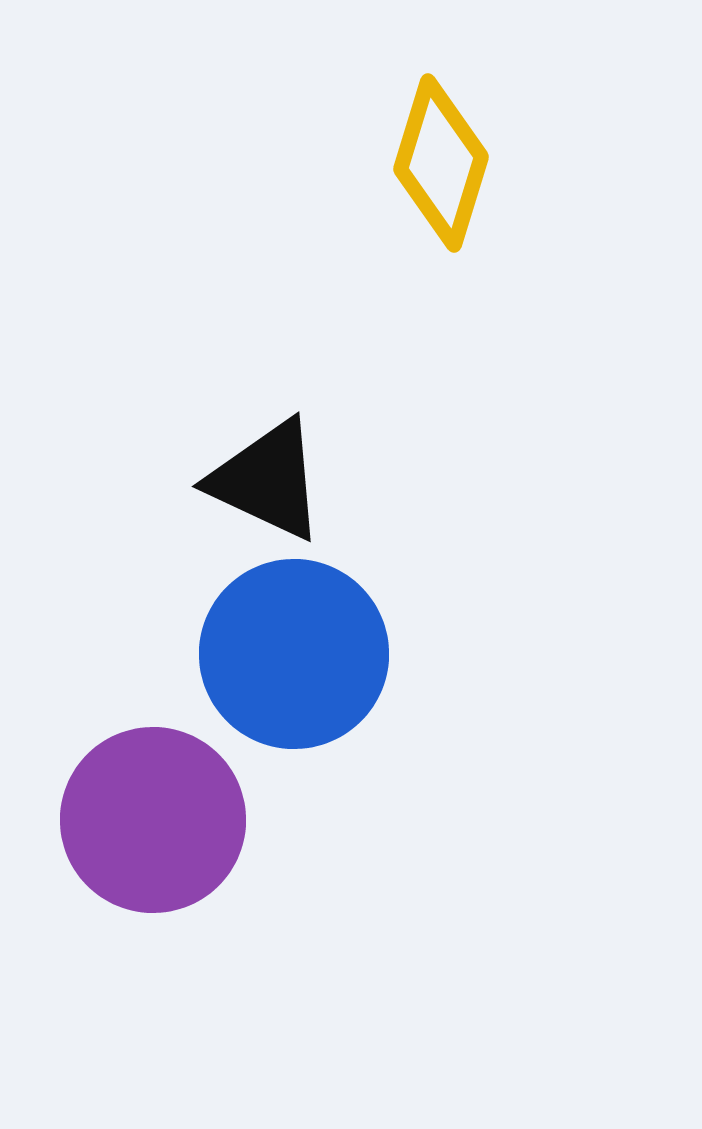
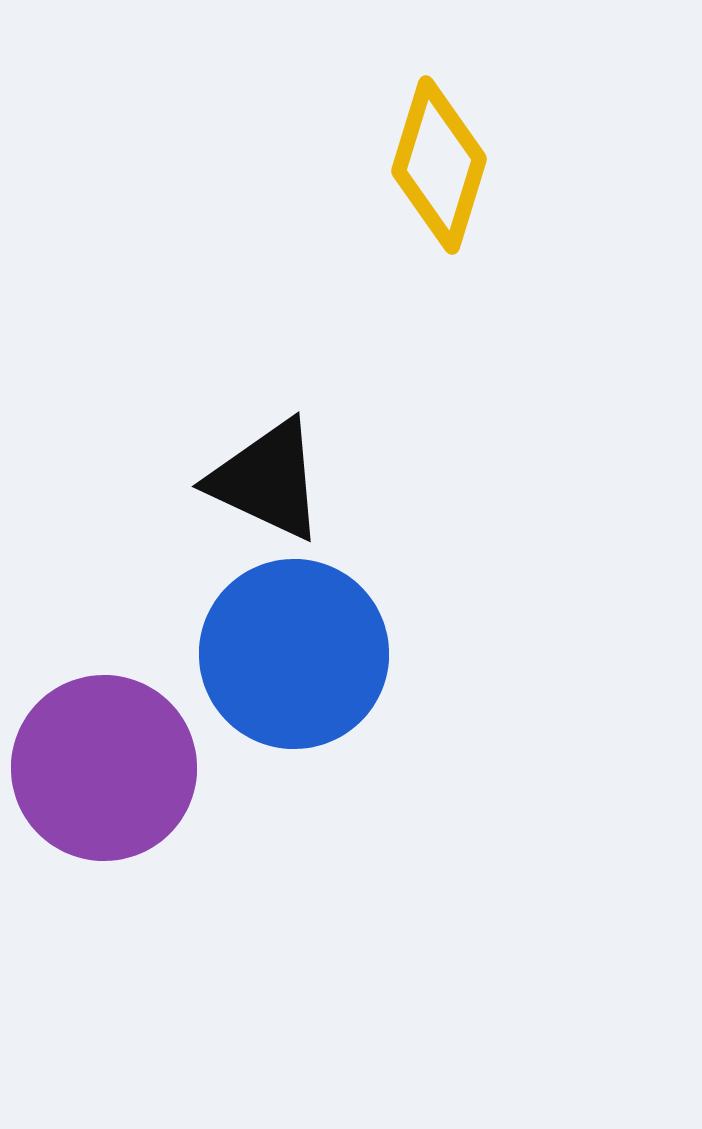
yellow diamond: moved 2 px left, 2 px down
purple circle: moved 49 px left, 52 px up
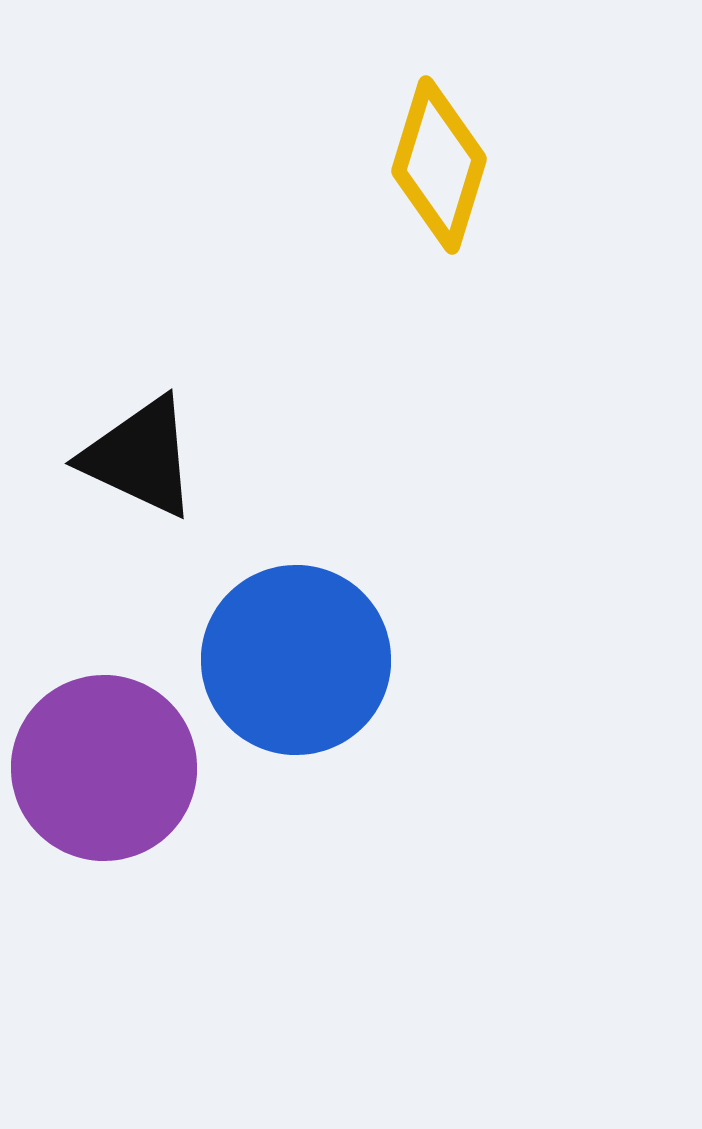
black triangle: moved 127 px left, 23 px up
blue circle: moved 2 px right, 6 px down
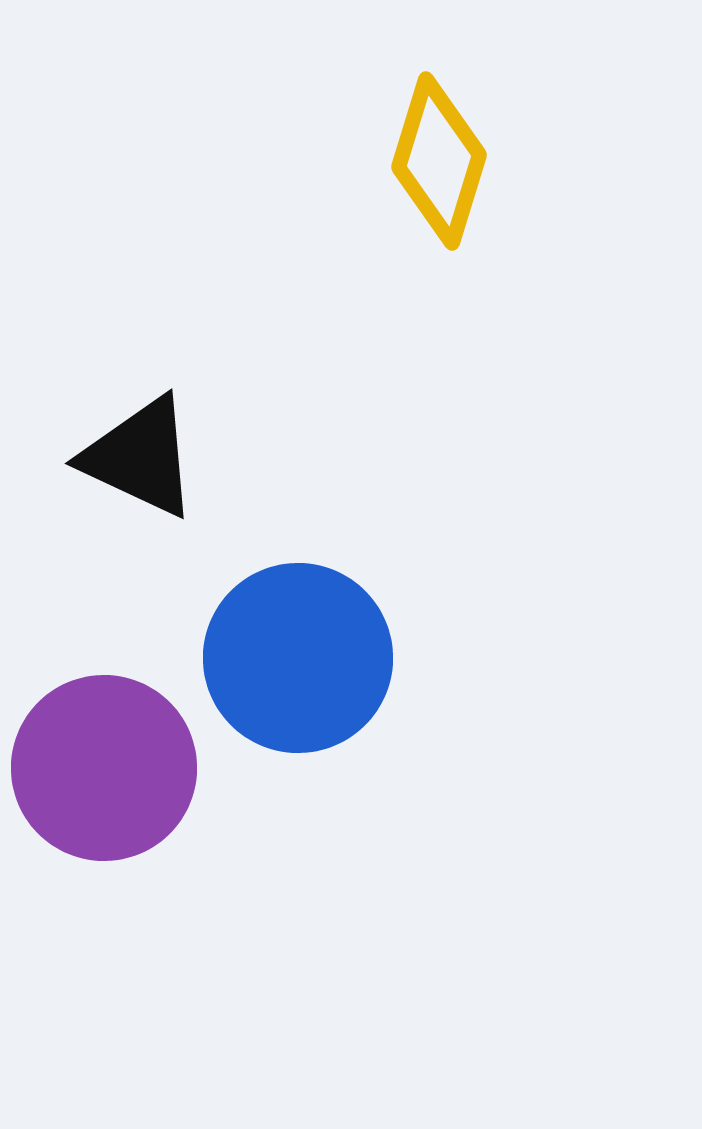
yellow diamond: moved 4 px up
blue circle: moved 2 px right, 2 px up
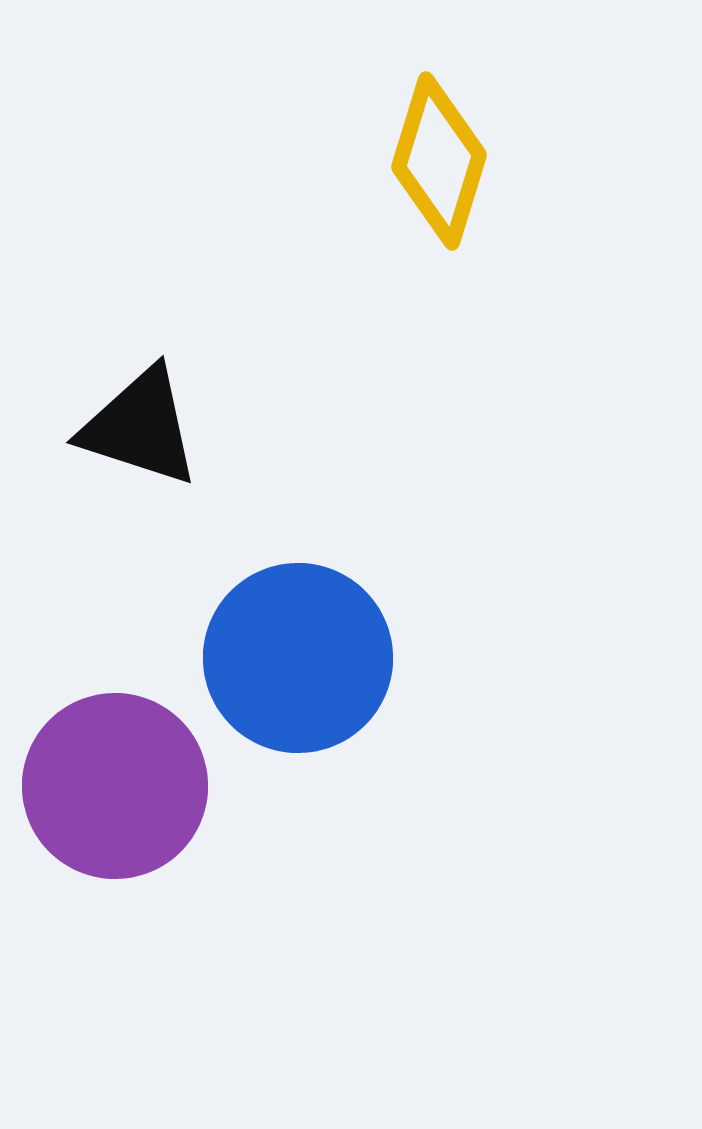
black triangle: moved 30 px up; rotated 7 degrees counterclockwise
purple circle: moved 11 px right, 18 px down
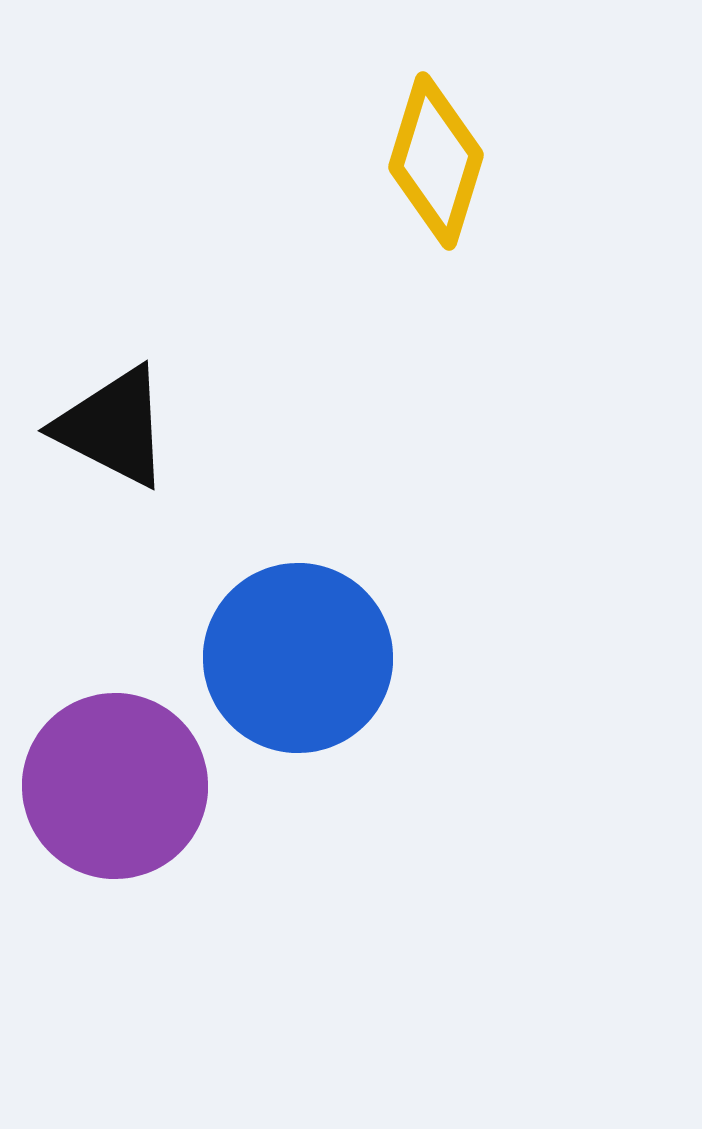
yellow diamond: moved 3 px left
black triangle: moved 27 px left; rotated 9 degrees clockwise
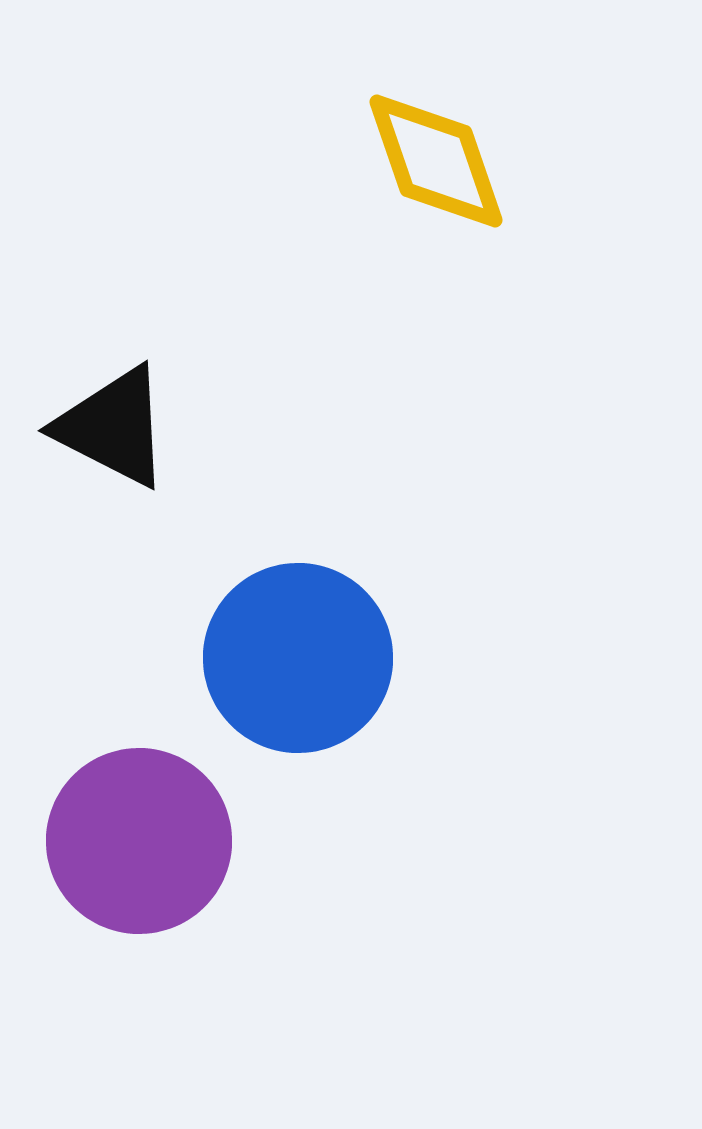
yellow diamond: rotated 36 degrees counterclockwise
purple circle: moved 24 px right, 55 px down
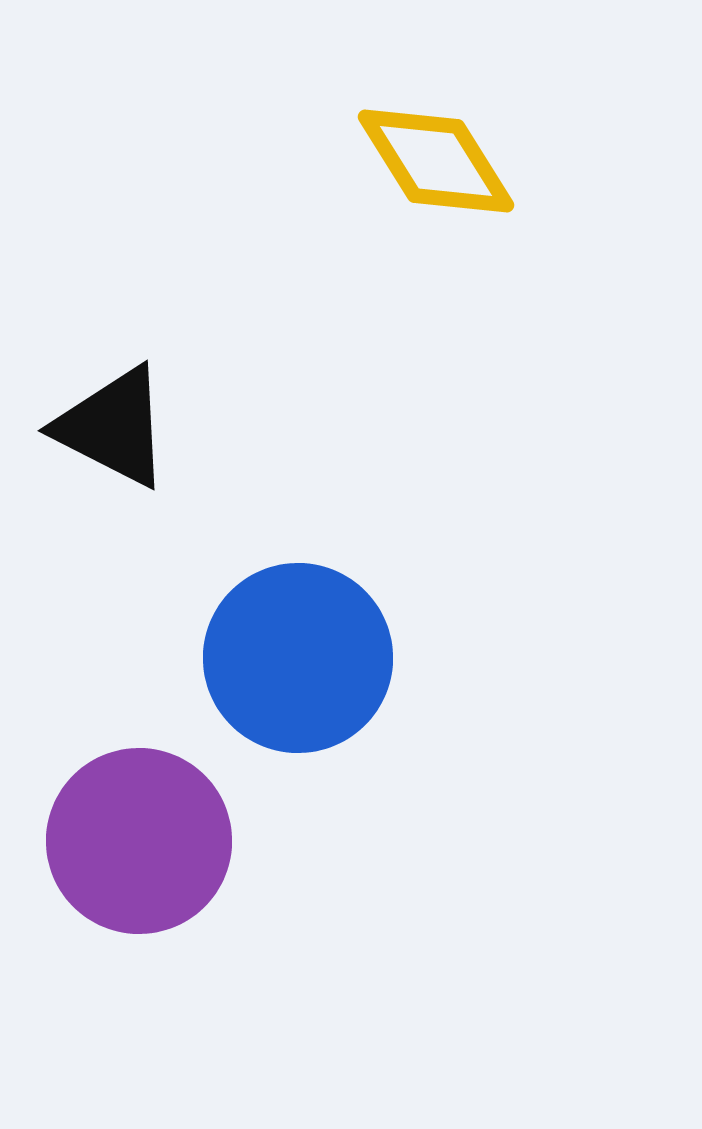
yellow diamond: rotated 13 degrees counterclockwise
